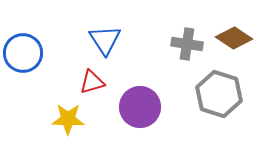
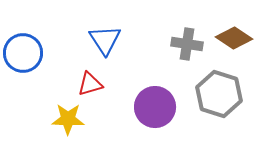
red triangle: moved 2 px left, 2 px down
purple circle: moved 15 px right
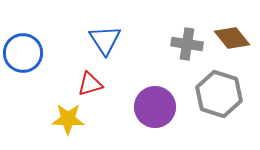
brown diamond: moved 2 px left; rotated 18 degrees clockwise
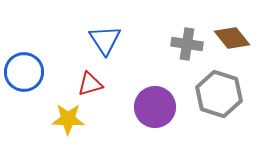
blue circle: moved 1 px right, 19 px down
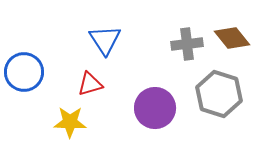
gray cross: rotated 16 degrees counterclockwise
purple circle: moved 1 px down
yellow star: moved 2 px right, 3 px down
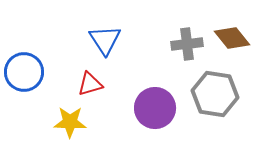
gray hexagon: moved 4 px left; rotated 9 degrees counterclockwise
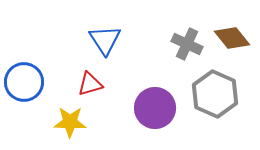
gray cross: rotated 32 degrees clockwise
blue circle: moved 10 px down
gray hexagon: rotated 15 degrees clockwise
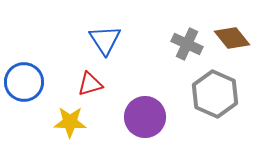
purple circle: moved 10 px left, 9 px down
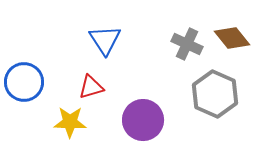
red triangle: moved 1 px right, 3 px down
purple circle: moved 2 px left, 3 px down
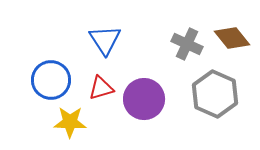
blue circle: moved 27 px right, 2 px up
red triangle: moved 10 px right, 1 px down
purple circle: moved 1 px right, 21 px up
